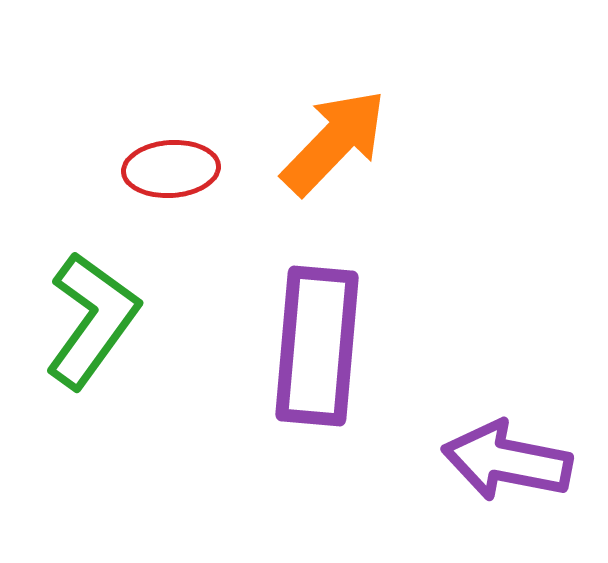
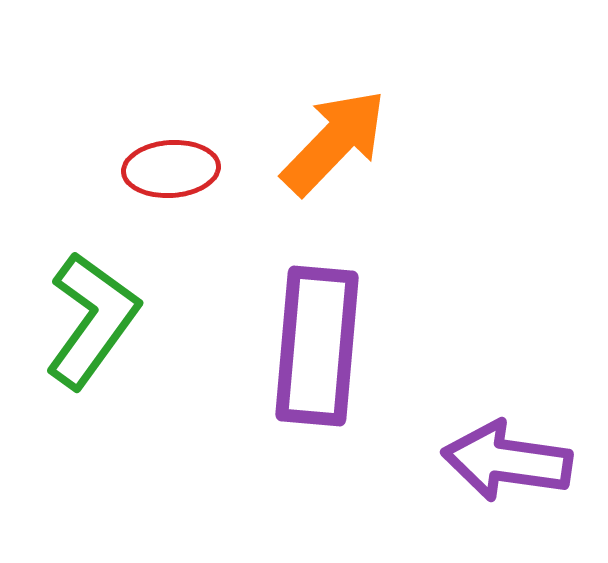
purple arrow: rotated 3 degrees counterclockwise
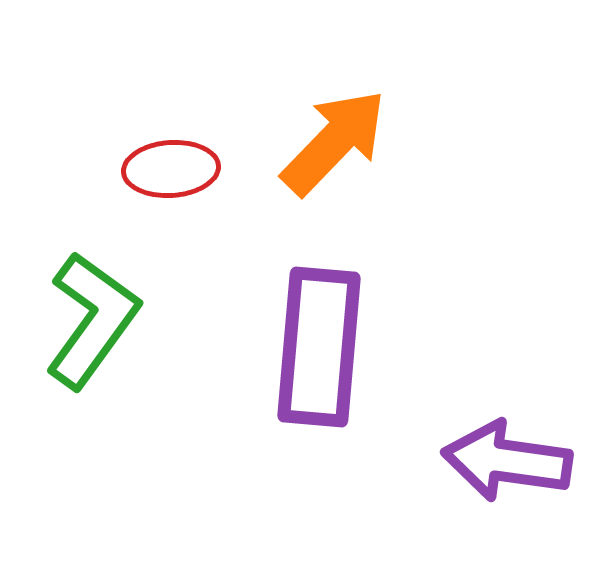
purple rectangle: moved 2 px right, 1 px down
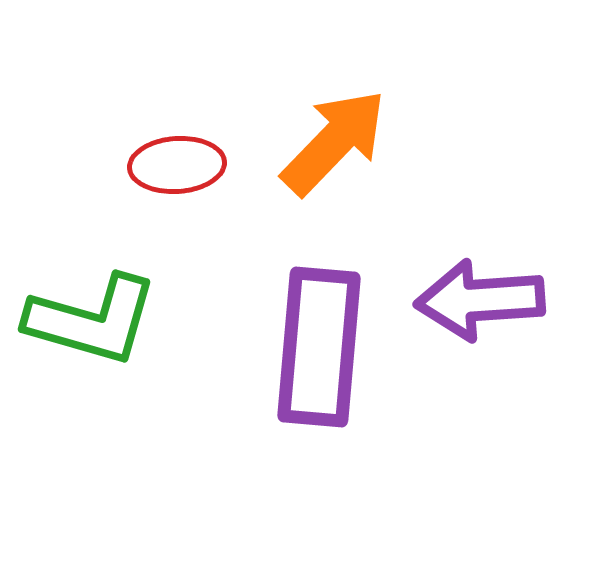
red ellipse: moved 6 px right, 4 px up
green L-shape: rotated 70 degrees clockwise
purple arrow: moved 27 px left, 161 px up; rotated 12 degrees counterclockwise
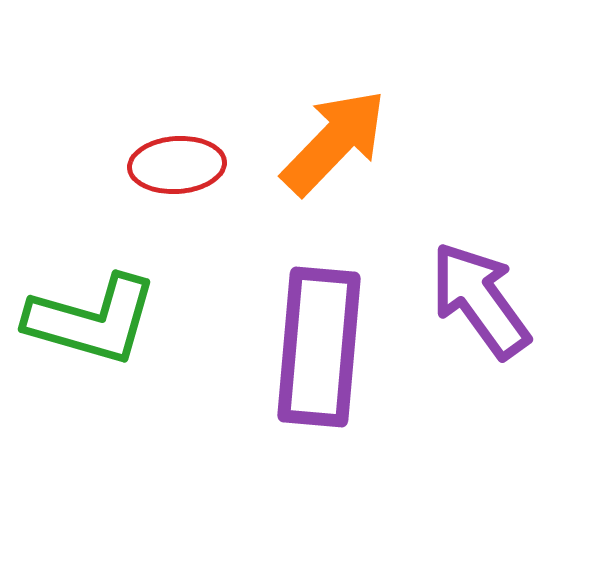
purple arrow: rotated 58 degrees clockwise
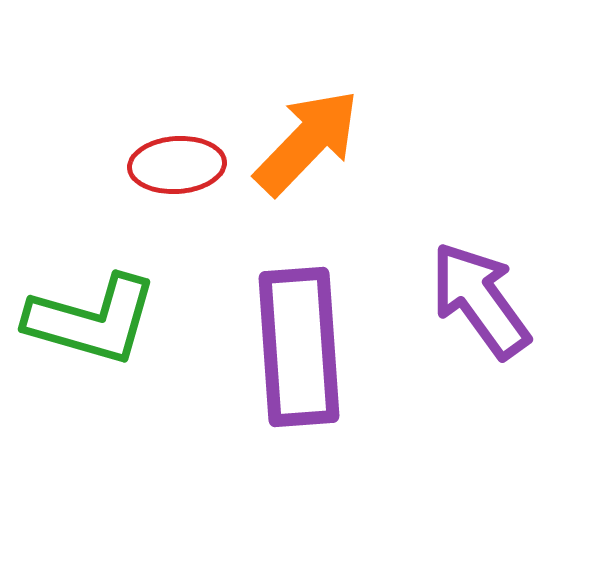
orange arrow: moved 27 px left
purple rectangle: moved 20 px left; rotated 9 degrees counterclockwise
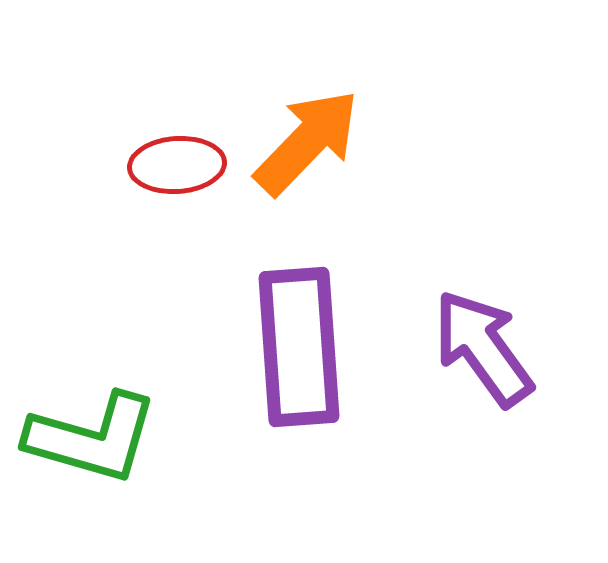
purple arrow: moved 3 px right, 48 px down
green L-shape: moved 118 px down
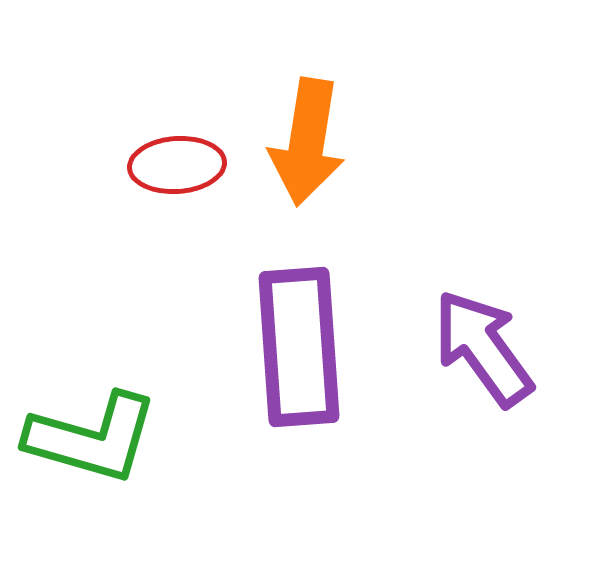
orange arrow: rotated 145 degrees clockwise
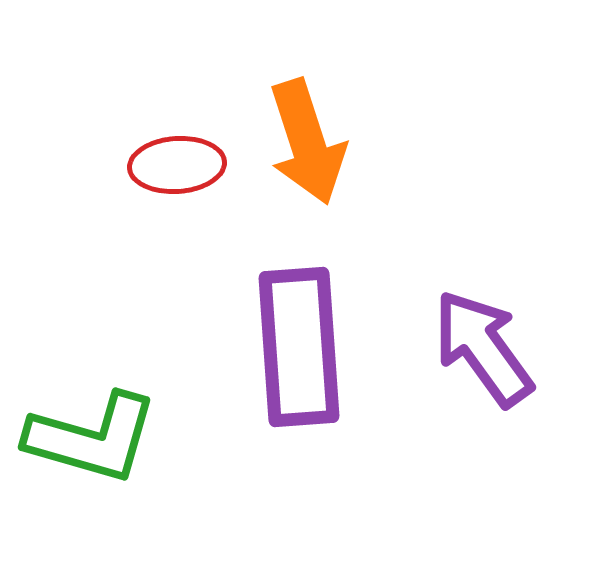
orange arrow: rotated 27 degrees counterclockwise
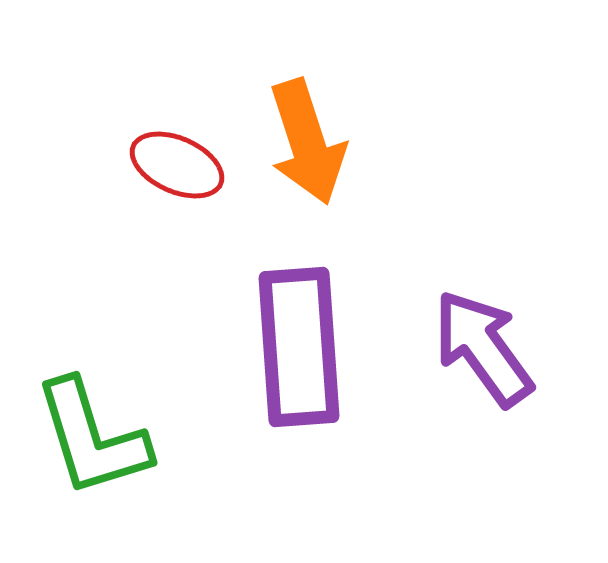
red ellipse: rotated 28 degrees clockwise
green L-shape: rotated 57 degrees clockwise
